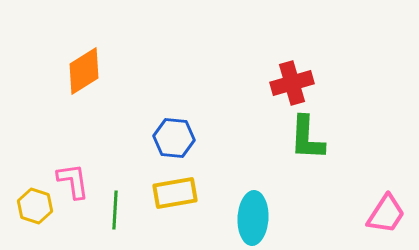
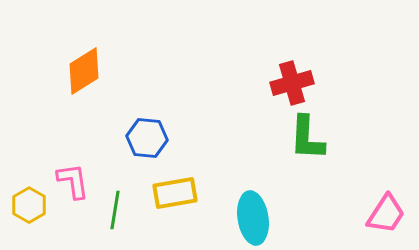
blue hexagon: moved 27 px left
yellow hexagon: moved 6 px left, 1 px up; rotated 12 degrees clockwise
green line: rotated 6 degrees clockwise
cyan ellipse: rotated 12 degrees counterclockwise
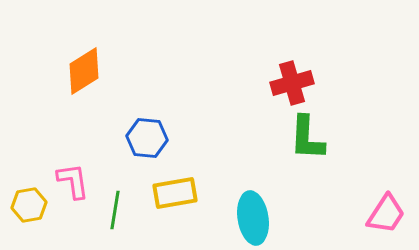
yellow hexagon: rotated 20 degrees clockwise
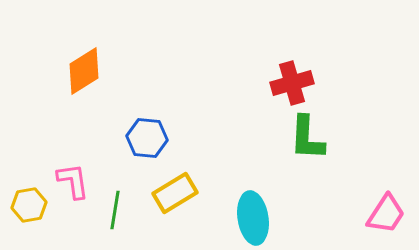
yellow rectangle: rotated 21 degrees counterclockwise
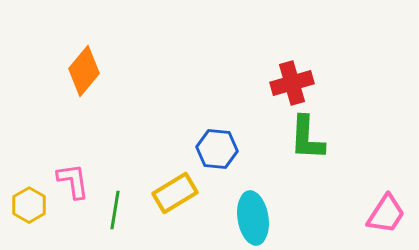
orange diamond: rotated 18 degrees counterclockwise
blue hexagon: moved 70 px right, 11 px down
yellow hexagon: rotated 20 degrees counterclockwise
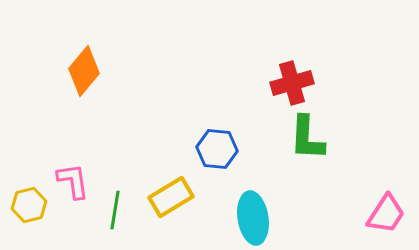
yellow rectangle: moved 4 px left, 4 px down
yellow hexagon: rotated 16 degrees clockwise
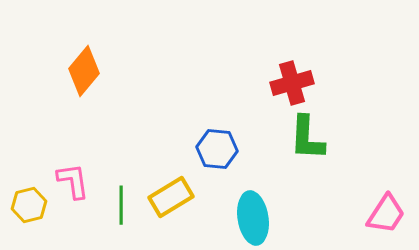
green line: moved 6 px right, 5 px up; rotated 9 degrees counterclockwise
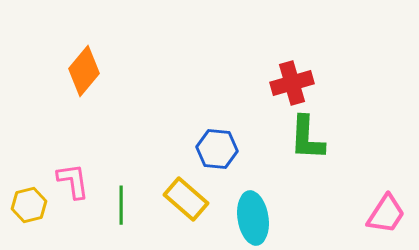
yellow rectangle: moved 15 px right, 2 px down; rotated 72 degrees clockwise
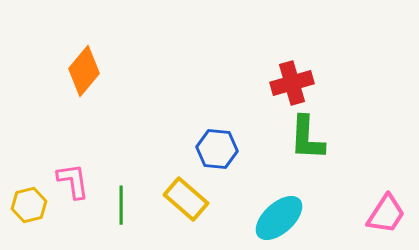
cyan ellipse: moved 26 px right; rotated 57 degrees clockwise
